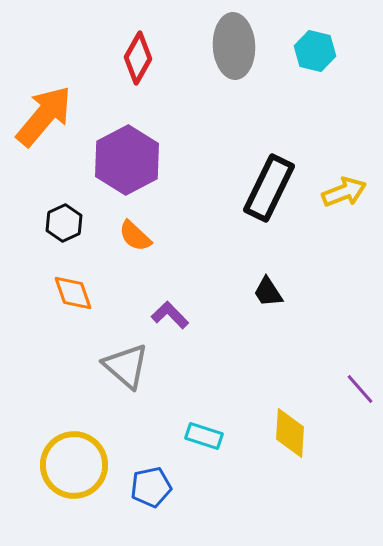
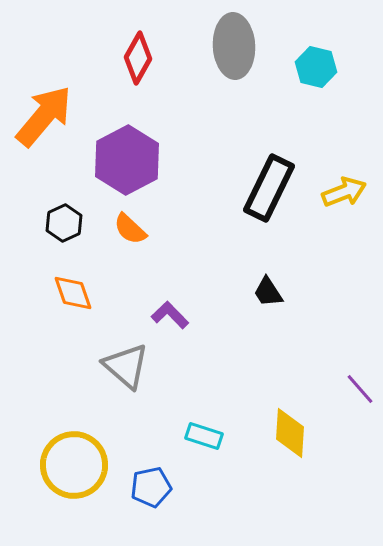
cyan hexagon: moved 1 px right, 16 px down
orange semicircle: moved 5 px left, 7 px up
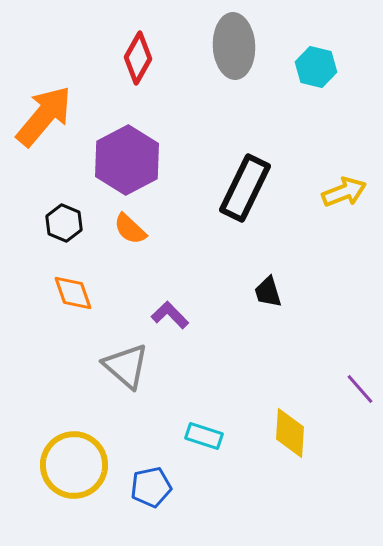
black rectangle: moved 24 px left
black hexagon: rotated 12 degrees counterclockwise
black trapezoid: rotated 16 degrees clockwise
